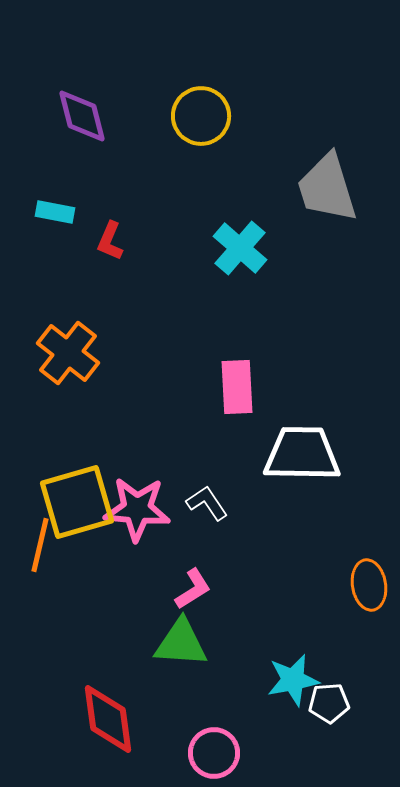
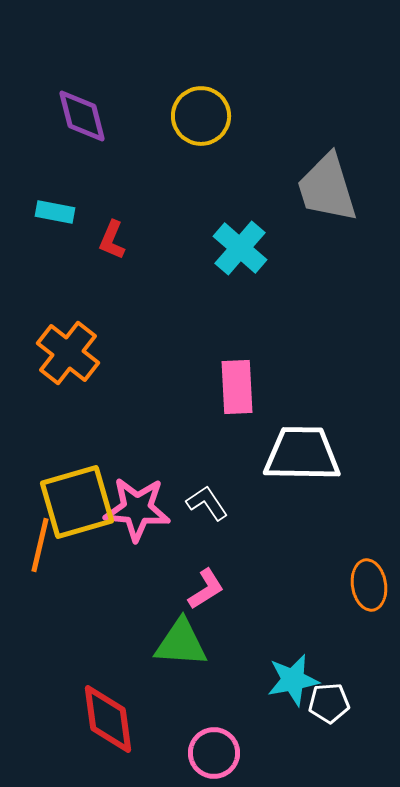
red L-shape: moved 2 px right, 1 px up
pink L-shape: moved 13 px right
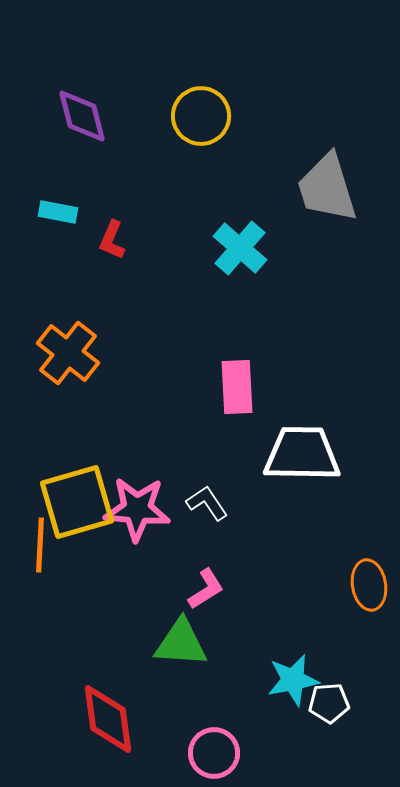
cyan rectangle: moved 3 px right
orange line: rotated 10 degrees counterclockwise
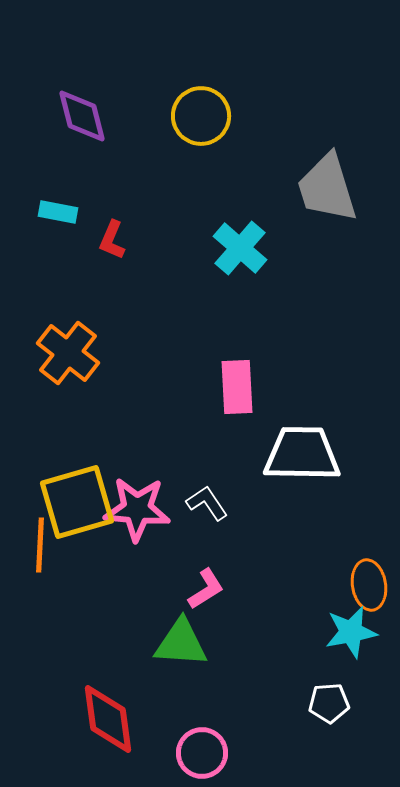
cyan star: moved 58 px right, 48 px up
pink circle: moved 12 px left
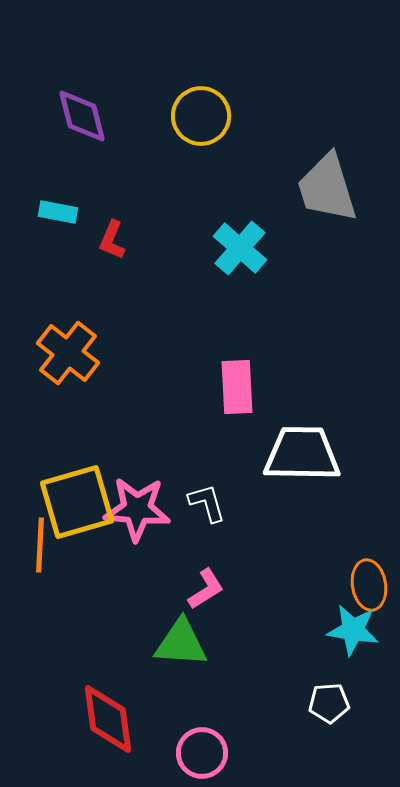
white L-shape: rotated 18 degrees clockwise
cyan star: moved 2 px right, 2 px up; rotated 20 degrees clockwise
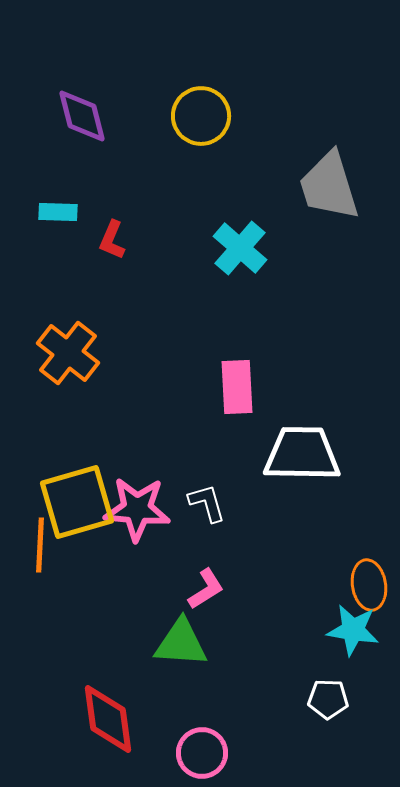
gray trapezoid: moved 2 px right, 2 px up
cyan rectangle: rotated 9 degrees counterclockwise
white pentagon: moved 1 px left, 4 px up; rotated 6 degrees clockwise
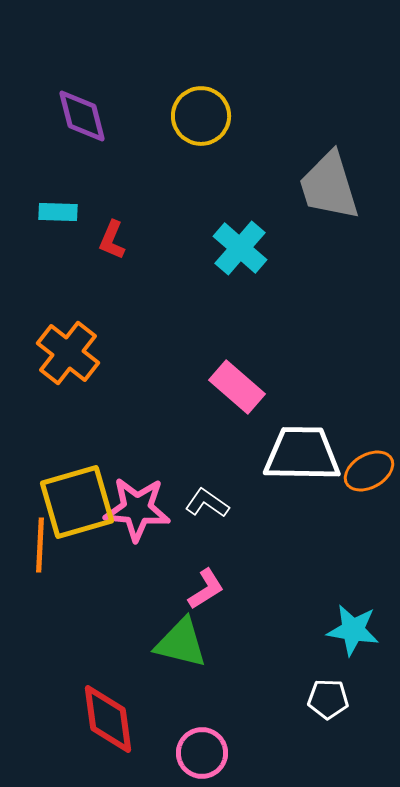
pink rectangle: rotated 46 degrees counterclockwise
white L-shape: rotated 39 degrees counterclockwise
orange ellipse: moved 114 px up; rotated 69 degrees clockwise
green triangle: rotated 10 degrees clockwise
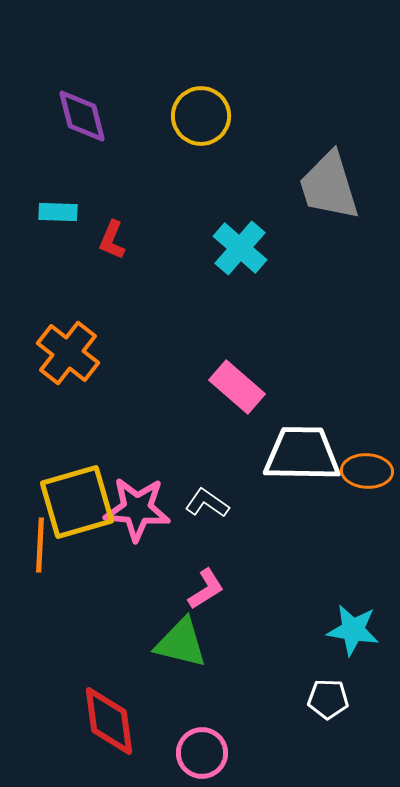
orange ellipse: moved 2 px left; rotated 33 degrees clockwise
red diamond: moved 1 px right, 2 px down
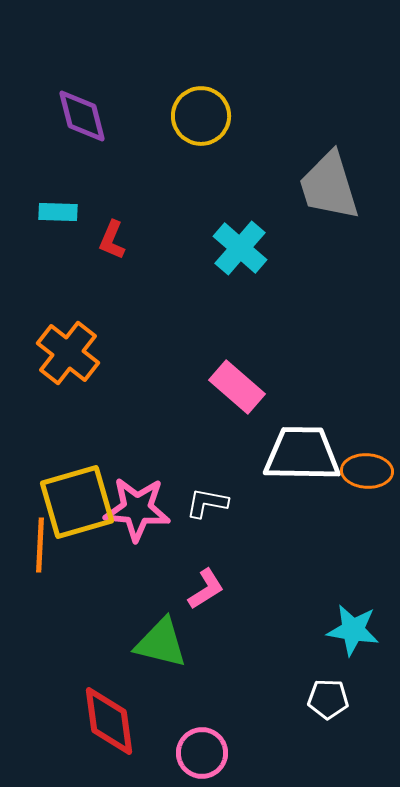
white L-shape: rotated 24 degrees counterclockwise
green triangle: moved 20 px left
